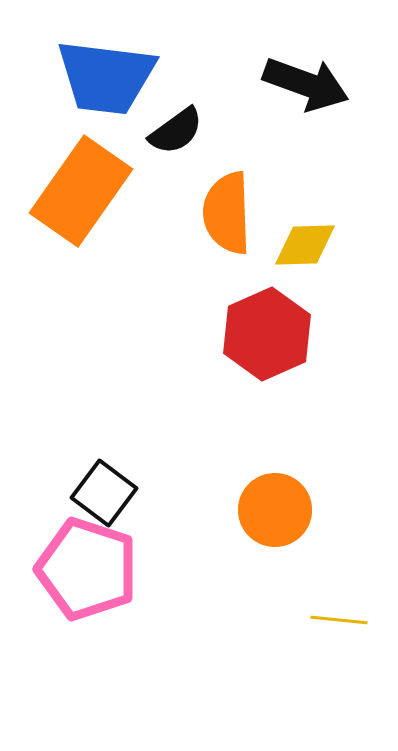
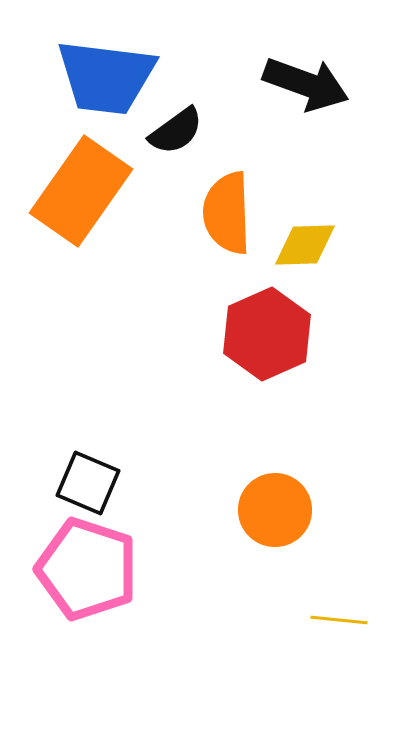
black square: moved 16 px left, 10 px up; rotated 14 degrees counterclockwise
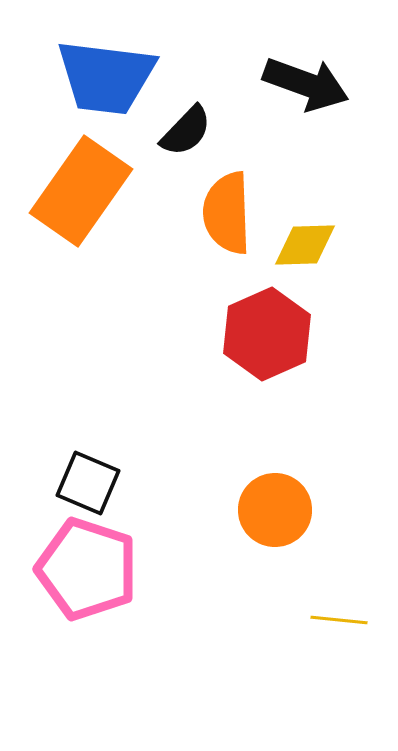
black semicircle: moved 10 px right; rotated 10 degrees counterclockwise
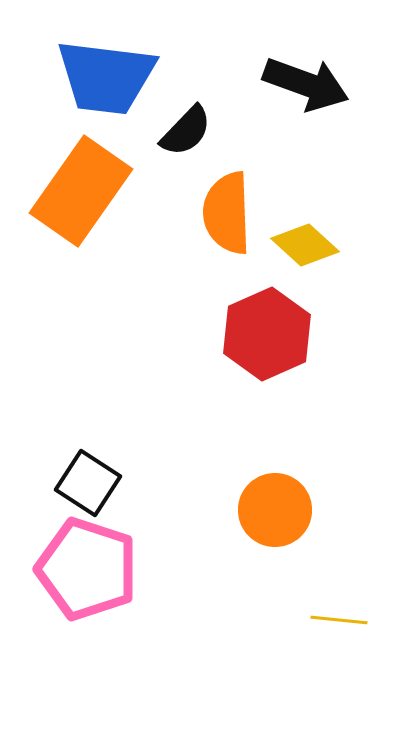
yellow diamond: rotated 44 degrees clockwise
black square: rotated 10 degrees clockwise
